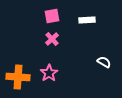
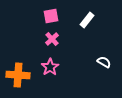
pink square: moved 1 px left
white rectangle: rotated 49 degrees counterclockwise
pink star: moved 1 px right, 6 px up
orange cross: moved 2 px up
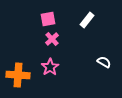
pink square: moved 3 px left, 3 px down
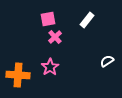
pink cross: moved 3 px right, 2 px up
white semicircle: moved 3 px right, 1 px up; rotated 64 degrees counterclockwise
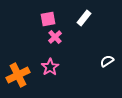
white rectangle: moved 3 px left, 2 px up
orange cross: rotated 30 degrees counterclockwise
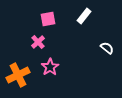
white rectangle: moved 2 px up
pink cross: moved 17 px left, 5 px down
white semicircle: moved 13 px up; rotated 72 degrees clockwise
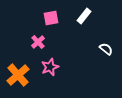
pink square: moved 3 px right, 1 px up
white semicircle: moved 1 px left, 1 px down
pink star: rotated 12 degrees clockwise
orange cross: rotated 15 degrees counterclockwise
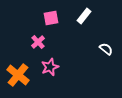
orange cross: rotated 10 degrees counterclockwise
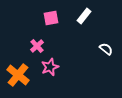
pink cross: moved 1 px left, 4 px down
